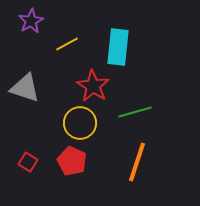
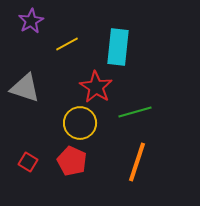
red star: moved 3 px right, 1 px down
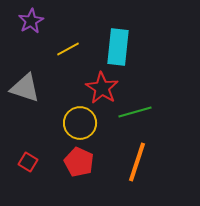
yellow line: moved 1 px right, 5 px down
red star: moved 6 px right, 1 px down
red pentagon: moved 7 px right, 1 px down
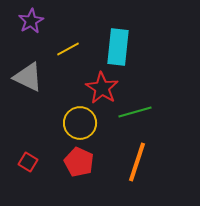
gray triangle: moved 3 px right, 11 px up; rotated 8 degrees clockwise
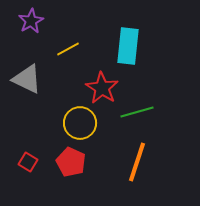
cyan rectangle: moved 10 px right, 1 px up
gray triangle: moved 1 px left, 2 px down
green line: moved 2 px right
red pentagon: moved 8 px left
